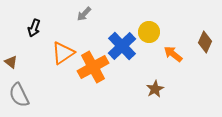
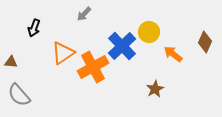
brown triangle: rotated 32 degrees counterclockwise
gray semicircle: rotated 15 degrees counterclockwise
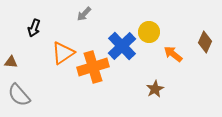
orange cross: rotated 12 degrees clockwise
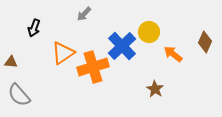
brown star: rotated 12 degrees counterclockwise
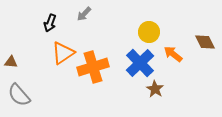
black arrow: moved 16 px right, 5 px up
brown diamond: rotated 50 degrees counterclockwise
blue cross: moved 18 px right, 17 px down
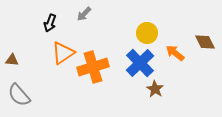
yellow circle: moved 2 px left, 1 px down
orange arrow: moved 2 px right, 1 px up
brown triangle: moved 1 px right, 2 px up
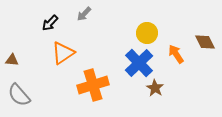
black arrow: rotated 24 degrees clockwise
orange arrow: moved 1 px right, 1 px down; rotated 18 degrees clockwise
blue cross: moved 1 px left
orange cross: moved 18 px down
brown star: moved 1 px up
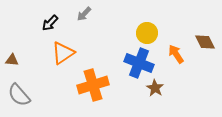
blue cross: rotated 24 degrees counterclockwise
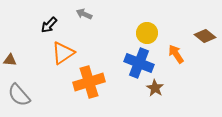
gray arrow: rotated 70 degrees clockwise
black arrow: moved 1 px left, 2 px down
brown diamond: moved 6 px up; rotated 25 degrees counterclockwise
brown triangle: moved 2 px left
orange cross: moved 4 px left, 3 px up
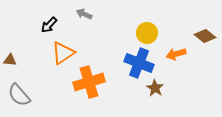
orange arrow: rotated 72 degrees counterclockwise
